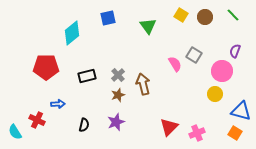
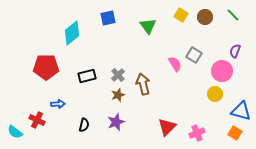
red triangle: moved 2 px left
cyan semicircle: rotated 21 degrees counterclockwise
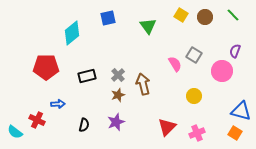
yellow circle: moved 21 px left, 2 px down
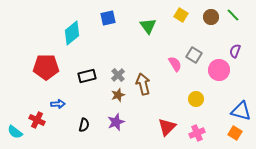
brown circle: moved 6 px right
pink circle: moved 3 px left, 1 px up
yellow circle: moved 2 px right, 3 px down
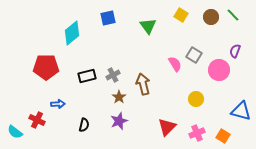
gray cross: moved 5 px left; rotated 16 degrees clockwise
brown star: moved 1 px right, 2 px down; rotated 16 degrees counterclockwise
purple star: moved 3 px right, 1 px up
orange square: moved 12 px left, 3 px down
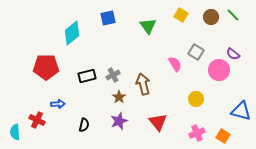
purple semicircle: moved 2 px left, 3 px down; rotated 72 degrees counterclockwise
gray square: moved 2 px right, 3 px up
red triangle: moved 9 px left, 5 px up; rotated 24 degrees counterclockwise
cyan semicircle: rotated 49 degrees clockwise
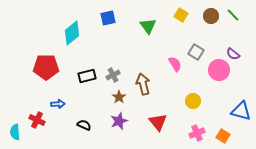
brown circle: moved 1 px up
yellow circle: moved 3 px left, 2 px down
black semicircle: rotated 80 degrees counterclockwise
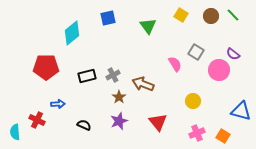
brown arrow: rotated 55 degrees counterclockwise
